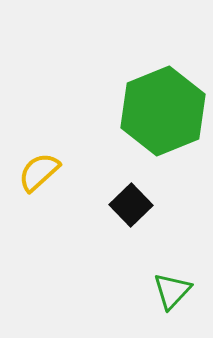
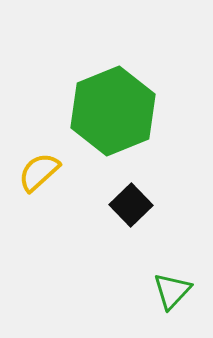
green hexagon: moved 50 px left
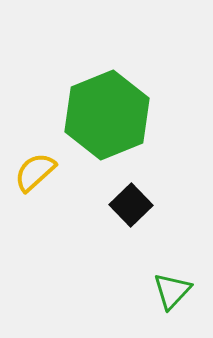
green hexagon: moved 6 px left, 4 px down
yellow semicircle: moved 4 px left
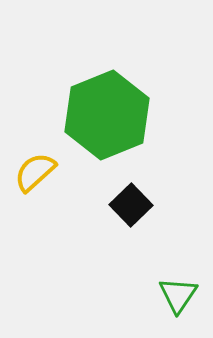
green triangle: moved 6 px right, 4 px down; rotated 9 degrees counterclockwise
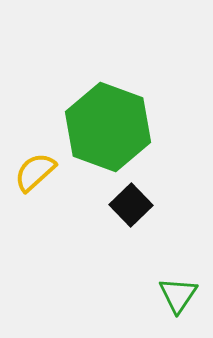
green hexagon: moved 1 px right, 12 px down; rotated 18 degrees counterclockwise
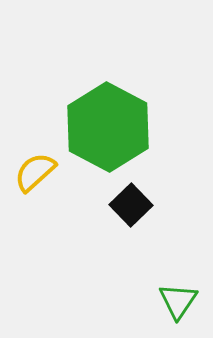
green hexagon: rotated 8 degrees clockwise
green triangle: moved 6 px down
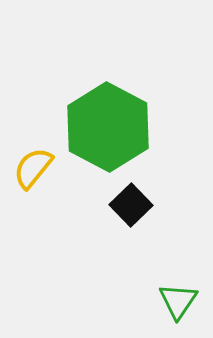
yellow semicircle: moved 2 px left, 4 px up; rotated 9 degrees counterclockwise
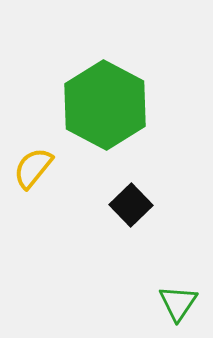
green hexagon: moved 3 px left, 22 px up
green triangle: moved 2 px down
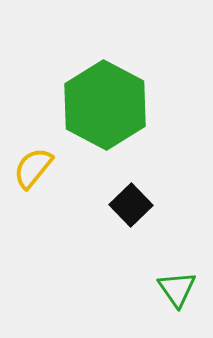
green triangle: moved 1 px left, 14 px up; rotated 9 degrees counterclockwise
